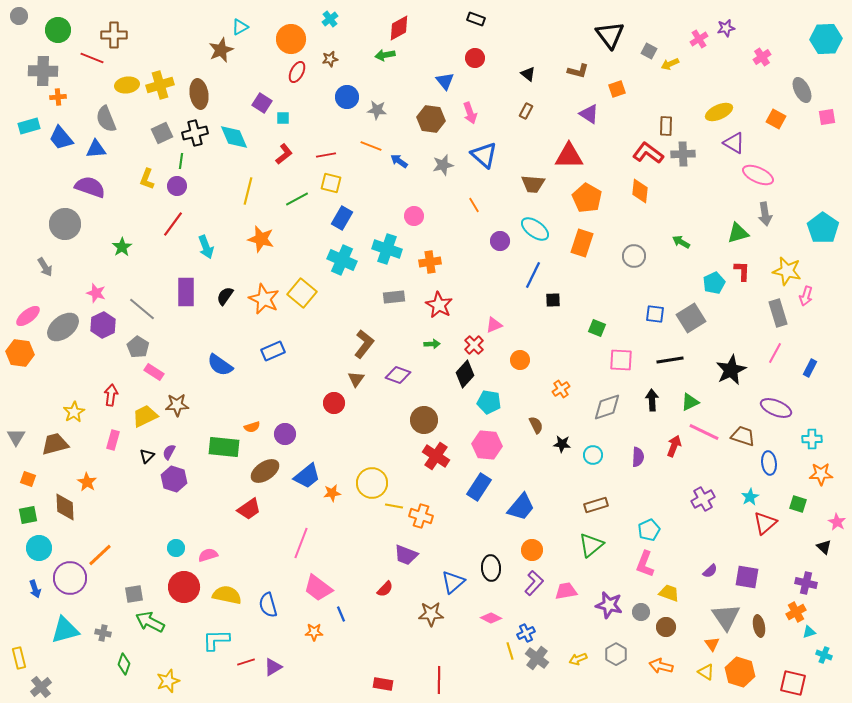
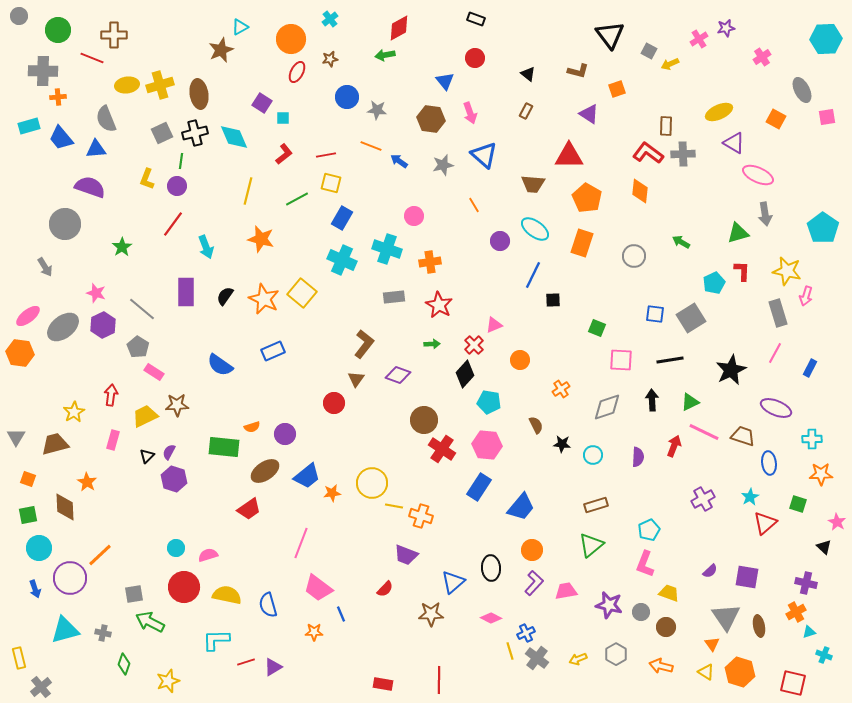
red cross at (436, 456): moved 6 px right, 7 px up
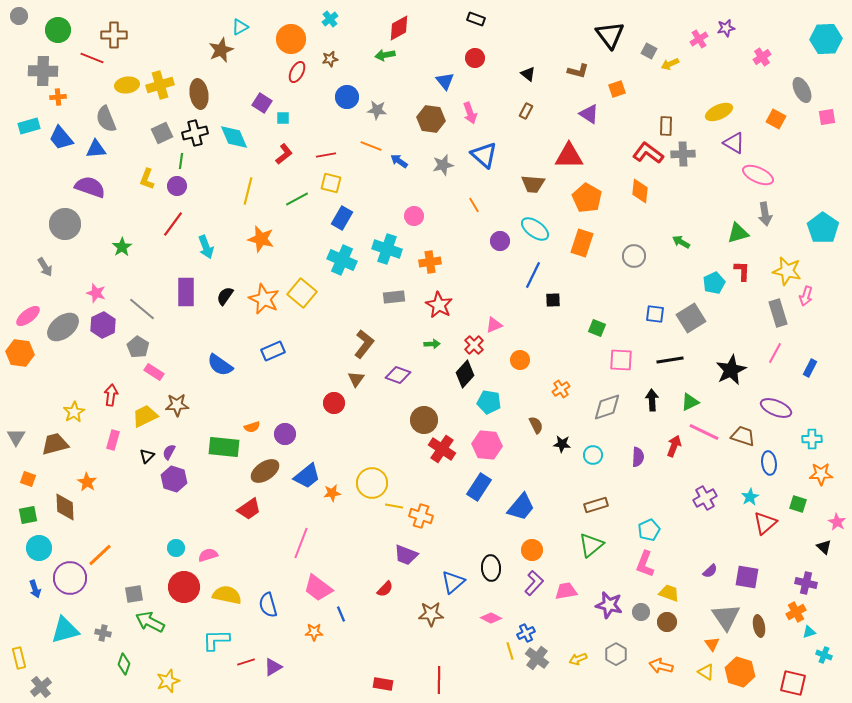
purple cross at (703, 499): moved 2 px right, 1 px up
brown circle at (666, 627): moved 1 px right, 5 px up
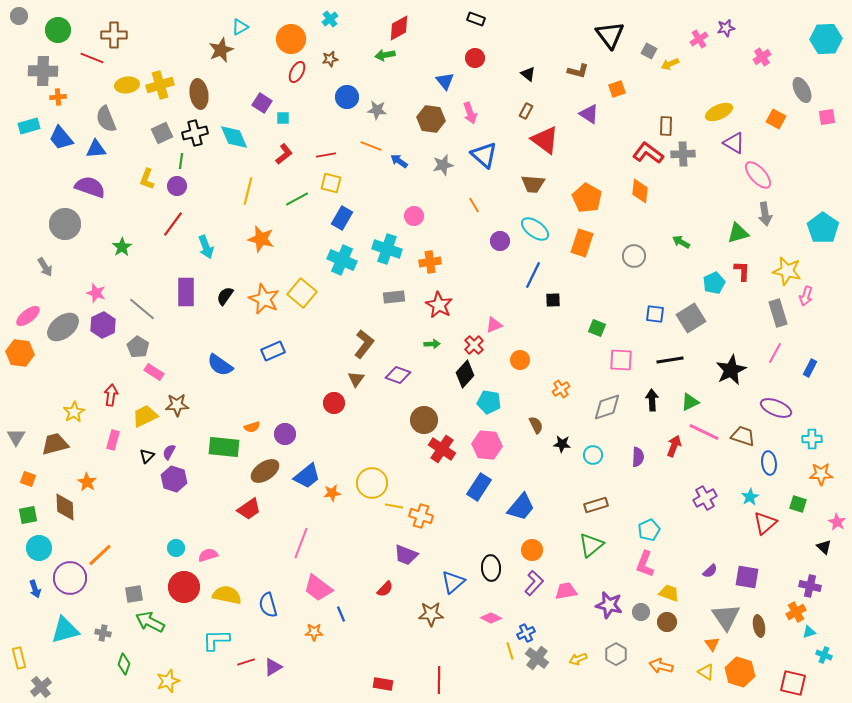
red triangle at (569, 156): moved 24 px left, 16 px up; rotated 36 degrees clockwise
pink ellipse at (758, 175): rotated 24 degrees clockwise
purple cross at (806, 583): moved 4 px right, 3 px down
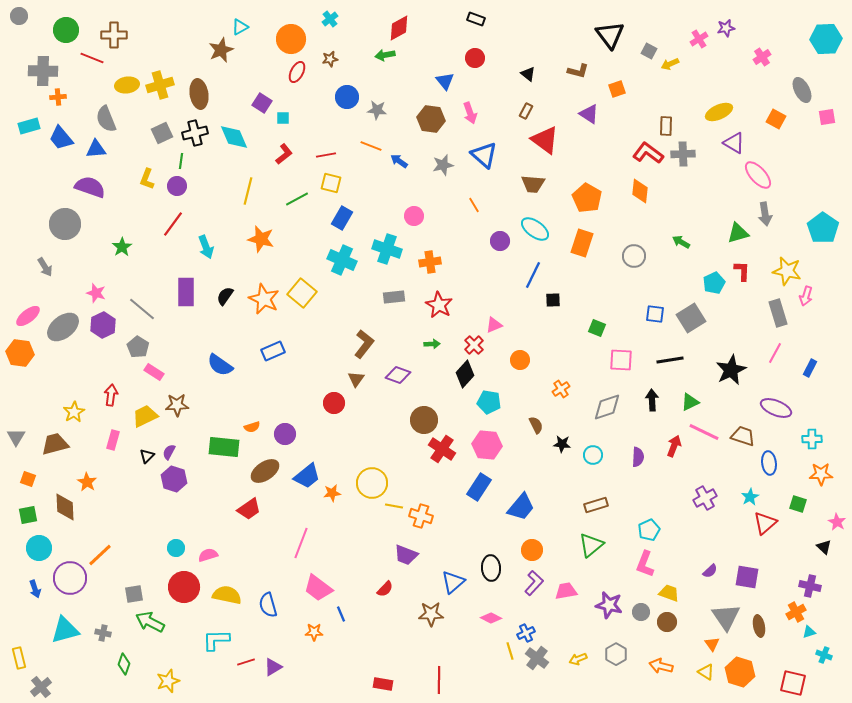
green circle at (58, 30): moved 8 px right
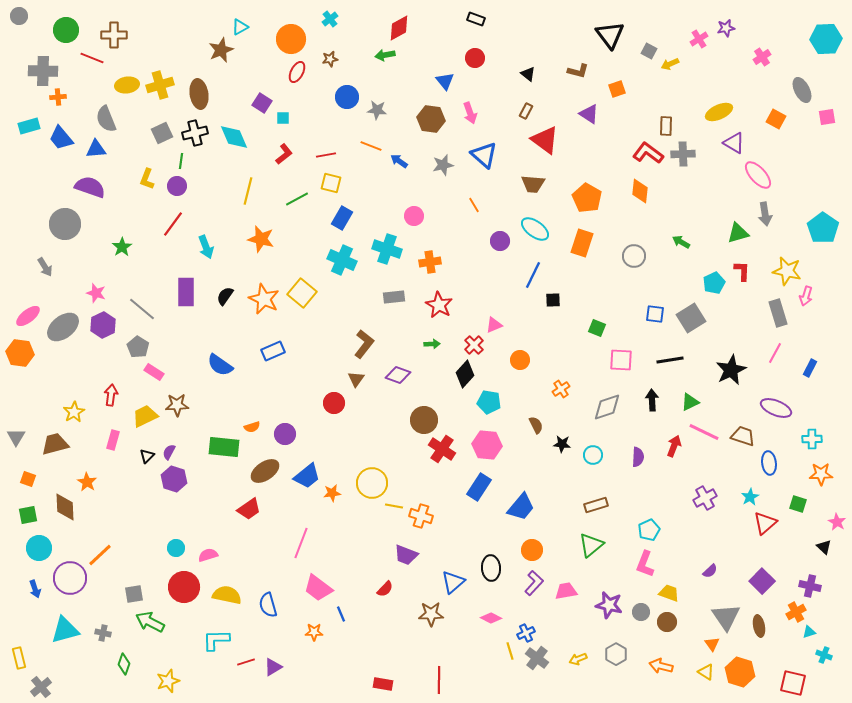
purple square at (747, 577): moved 15 px right, 4 px down; rotated 35 degrees clockwise
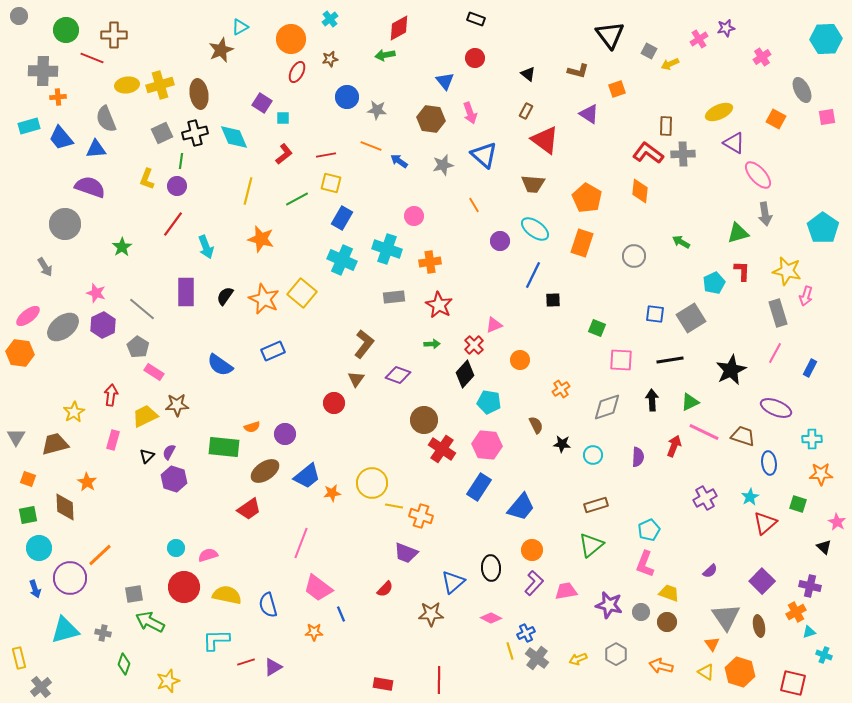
purple trapezoid at (406, 555): moved 2 px up
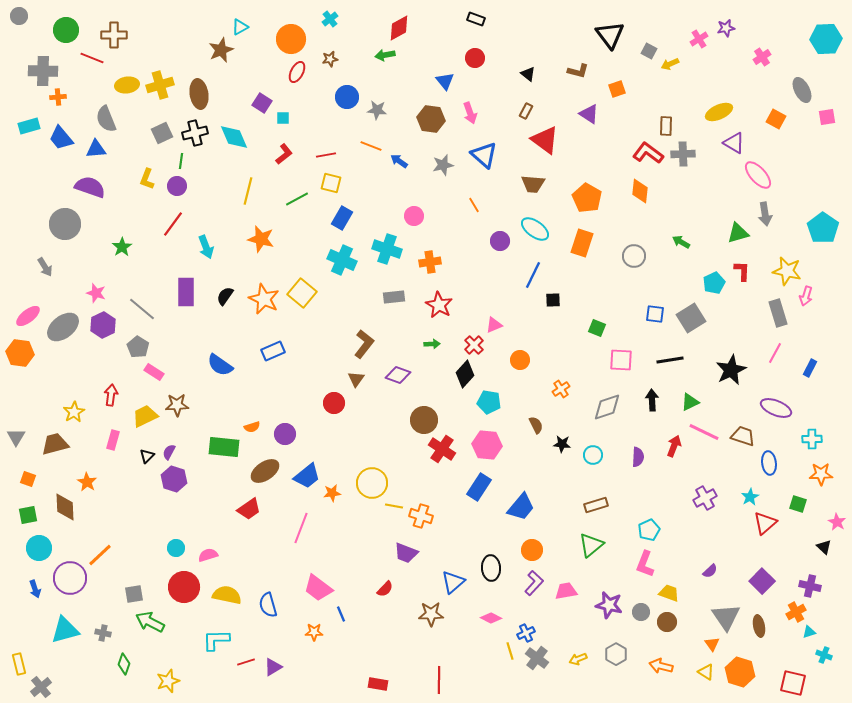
pink line at (301, 543): moved 15 px up
yellow rectangle at (19, 658): moved 6 px down
red rectangle at (383, 684): moved 5 px left
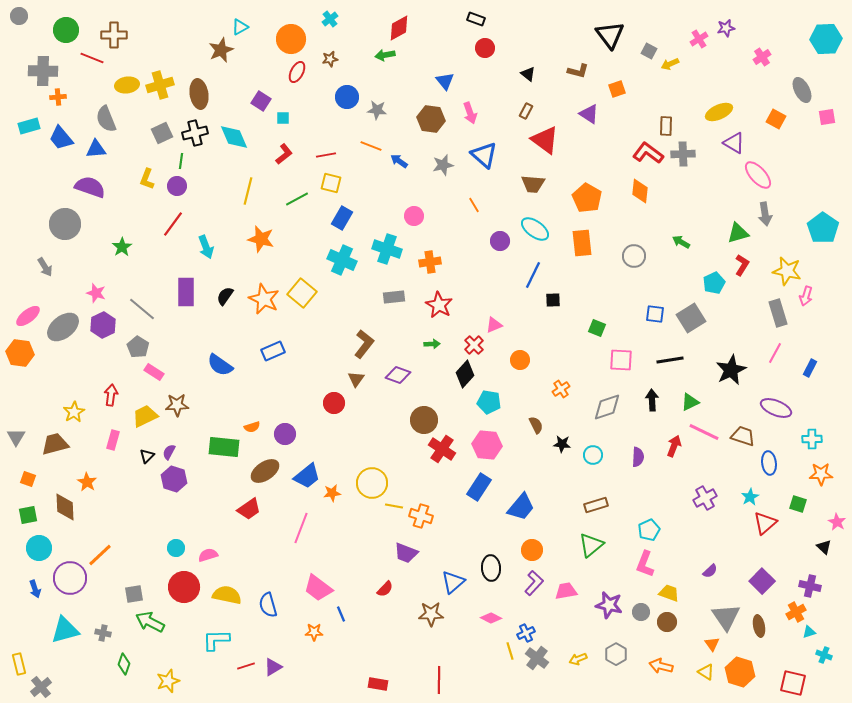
red circle at (475, 58): moved 10 px right, 10 px up
purple square at (262, 103): moved 1 px left, 2 px up
orange rectangle at (582, 243): rotated 24 degrees counterclockwise
red L-shape at (742, 271): moved 6 px up; rotated 30 degrees clockwise
red line at (246, 662): moved 4 px down
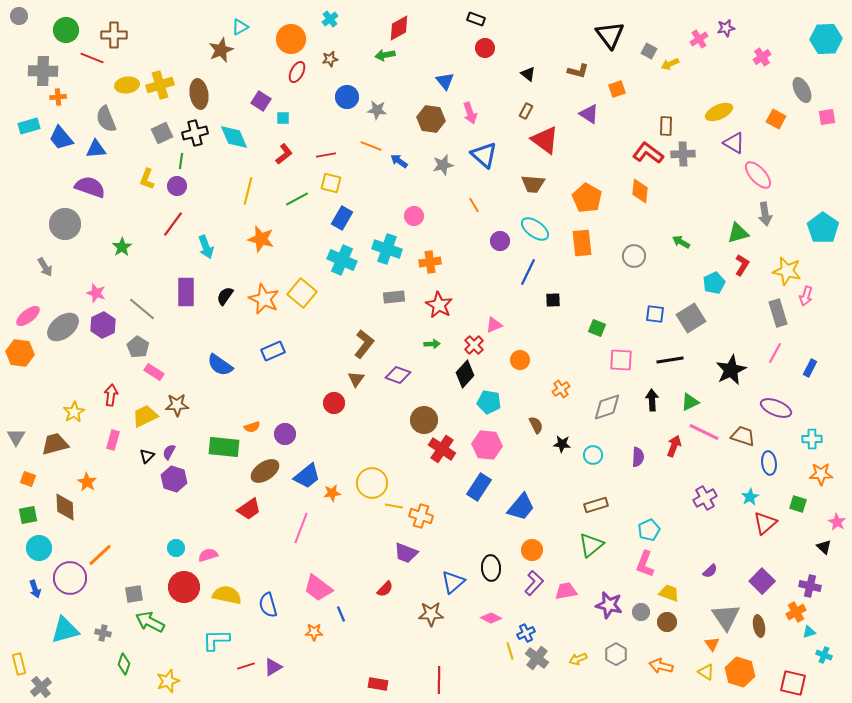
blue line at (533, 275): moved 5 px left, 3 px up
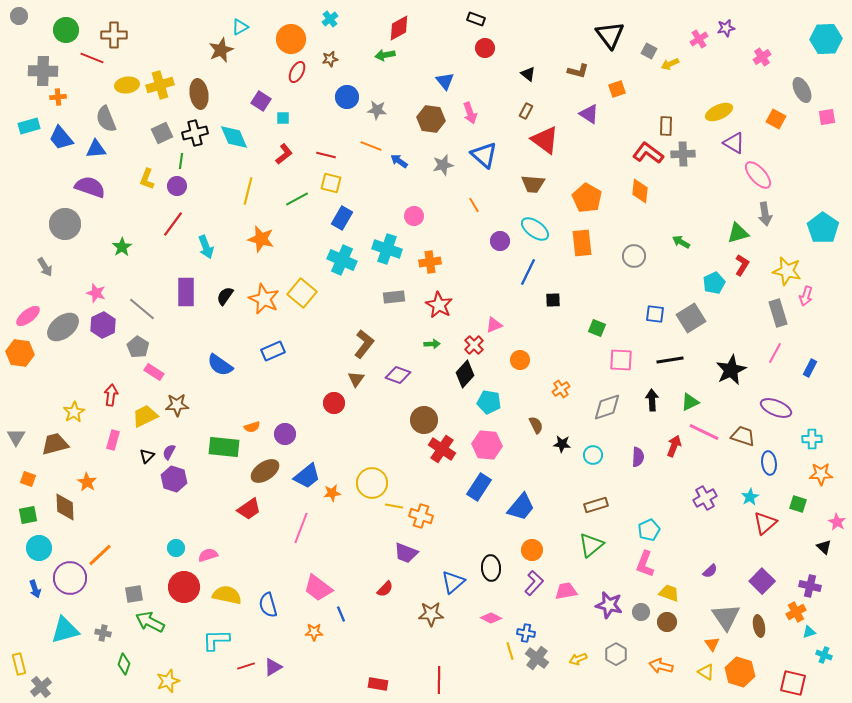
red line at (326, 155): rotated 24 degrees clockwise
blue cross at (526, 633): rotated 36 degrees clockwise
